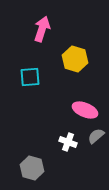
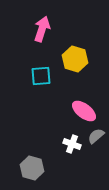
cyan square: moved 11 px right, 1 px up
pink ellipse: moved 1 px left, 1 px down; rotated 15 degrees clockwise
white cross: moved 4 px right, 2 px down
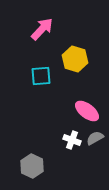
pink arrow: rotated 25 degrees clockwise
pink ellipse: moved 3 px right
gray semicircle: moved 1 px left, 2 px down; rotated 12 degrees clockwise
white cross: moved 4 px up
gray hexagon: moved 2 px up; rotated 10 degrees clockwise
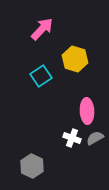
cyan square: rotated 30 degrees counterclockwise
pink ellipse: rotated 50 degrees clockwise
white cross: moved 2 px up
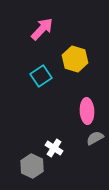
white cross: moved 18 px left, 10 px down; rotated 12 degrees clockwise
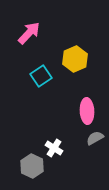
pink arrow: moved 13 px left, 4 px down
yellow hexagon: rotated 20 degrees clockwise
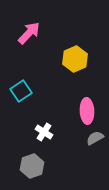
cyan square: moved 20 px left, 15 px down
white cross: moved 10 px left, 16 px up
gray hexagon: rotated 15 degrees clockwise
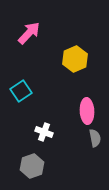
white cross: rotated 12 degrees counterclockwise
gray semicircle: rotated 108 degrees clockwise
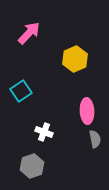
gray semicircle: moved 1 px down
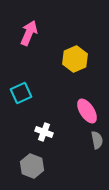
pink arrow: rotated 20 degrees counterclockwise
cyan square: moved 2 px down; rotated 10 degrees clockwise
pink ellipse: rotated 30 degrees counterclockwise
gray semicircle: moved 2 px right, 1 px down
gray hexagon: rotated 20 degrees counterclockwise
